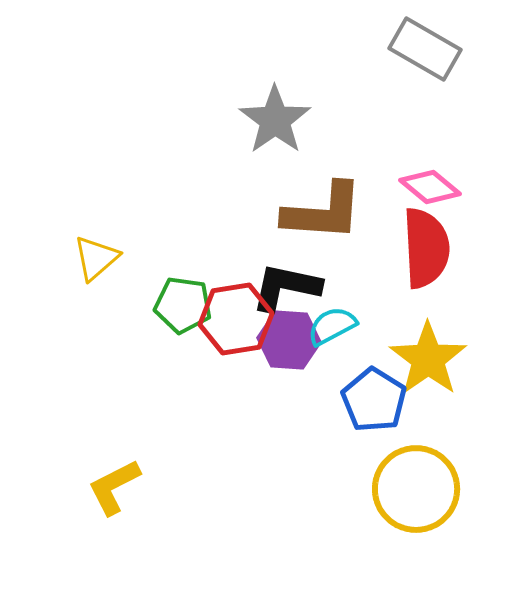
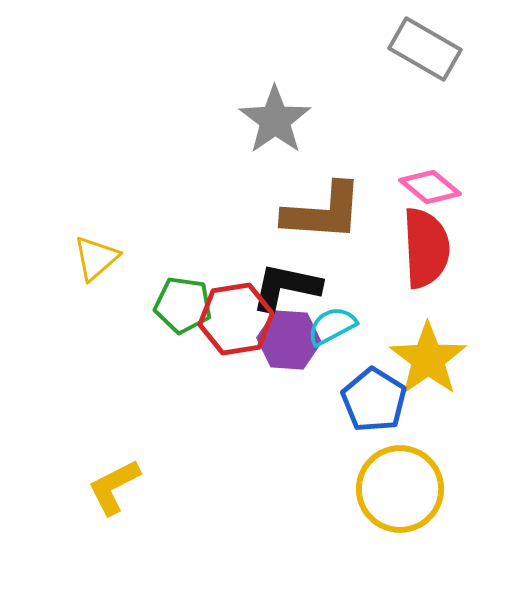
yellow circle: moved 16 px left
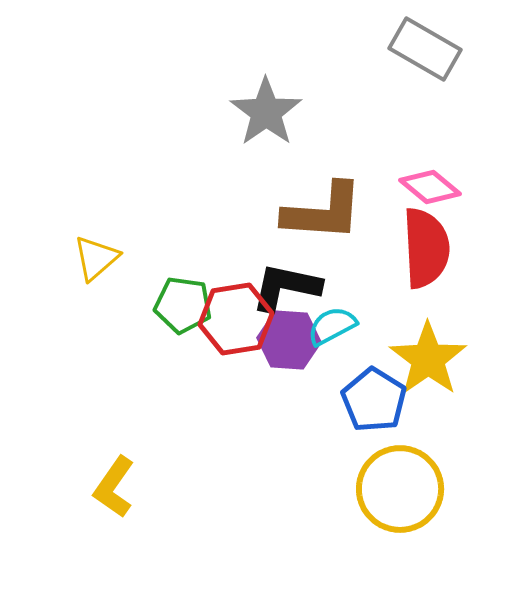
gray star: moved 9 px left, 8 px up
yellow L-shape: rotated 28 degrees counterclockwise
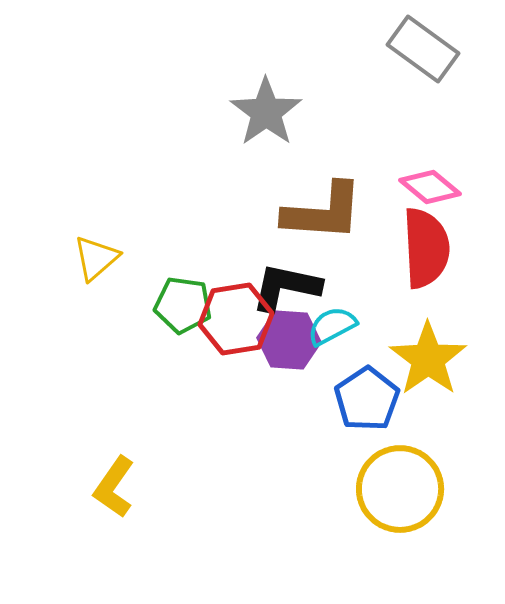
gray rectangle: moved 2 px left; rotated 6 degrees clockwise
blue pentagon: moved 7 px left, 1 px up; rotated 6 degrees clockwise
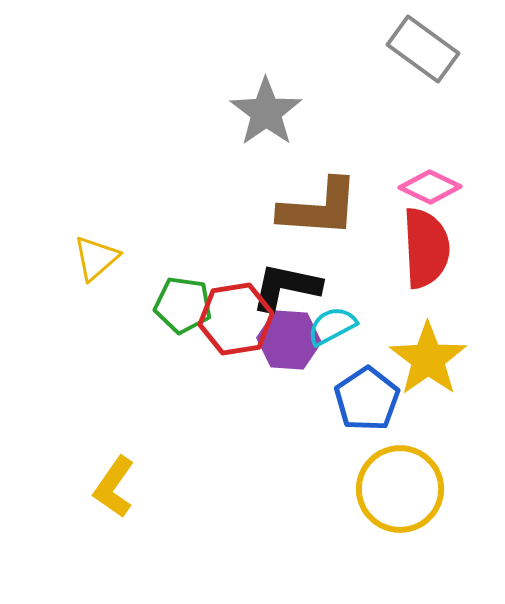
pink diamond: rotated 14 degrees counterclockwise
brown L-shape: moved 4 px left, 4 px up
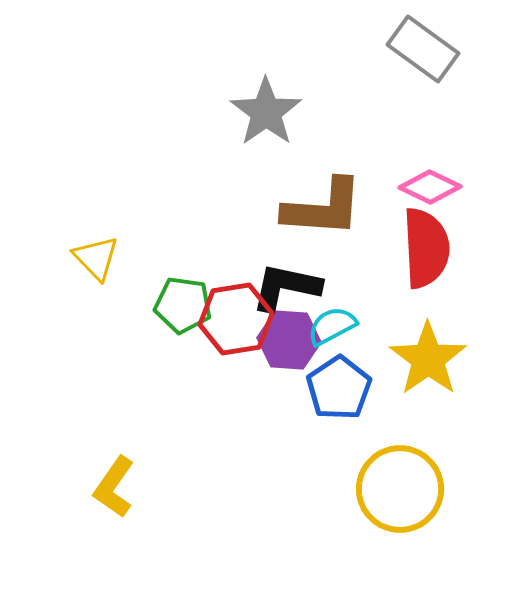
brown L-shape: moved 4 px right
yellow triangle: rotated 33 degrees counterclockwise
blue pentagon: moved 28 px left, 11 px up
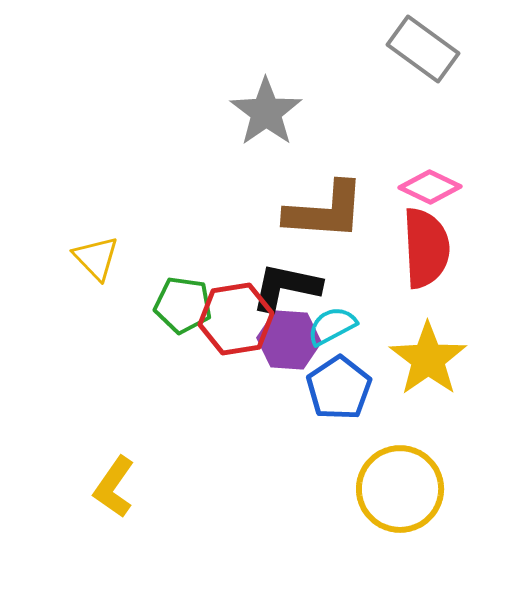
brown L-shape: moved 2 px right, 3 px down
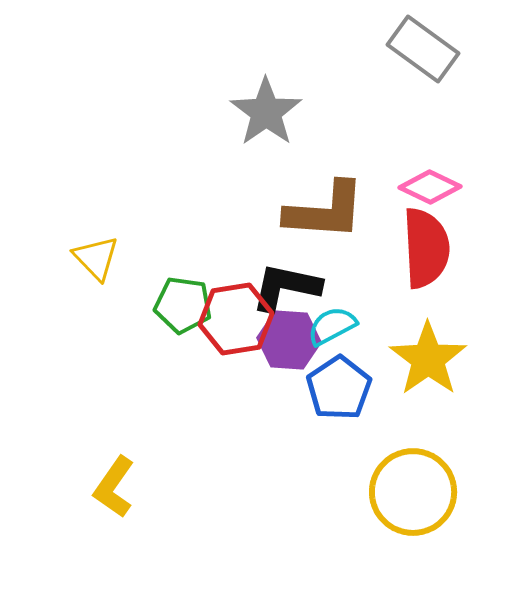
yellow circle: moved 13 px right, 3 px down
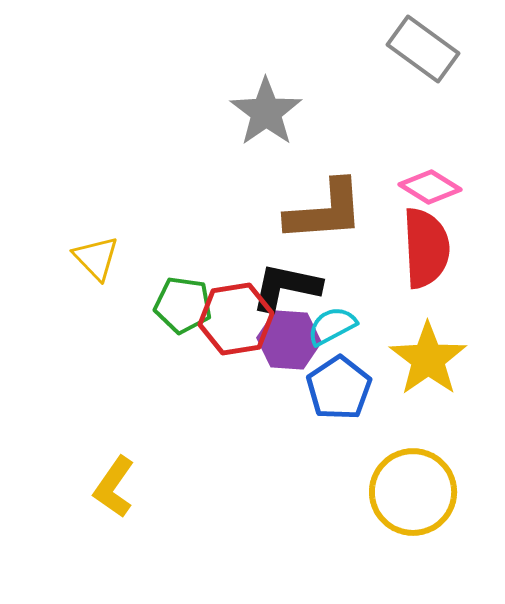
pink diamond: rotated 6 degrees clockwise
brown L-shape: rotated 8 degrees counterclockwise
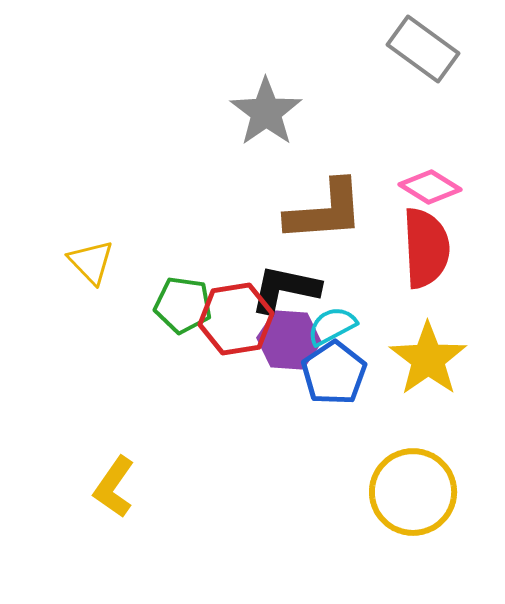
yellow triangle: moved 5 px left, 4 px down
black L-shape: moved 1 px left, 2 px down
blue pentagon: moved 5 px left, 15 px up
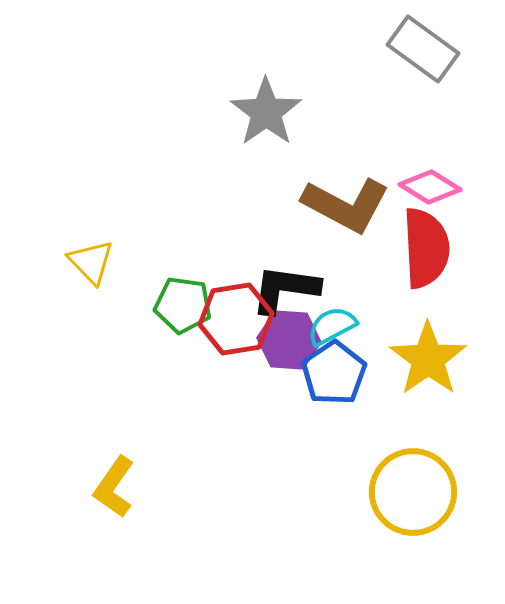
brown L-shape: moved 21 px right, 6 px up; rotated 32 degrees clockwise
black L-shape: rotated 4 degrees counterclockwise
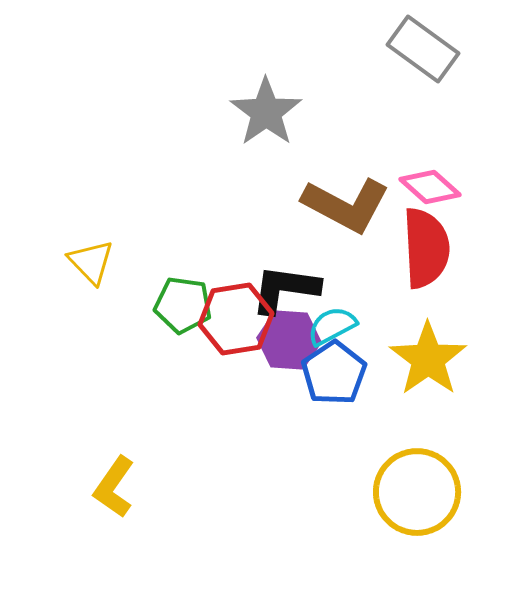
pink diamond: rotated 10 degrees clockwise
yellow circle: moved 4 px right
